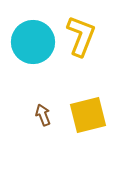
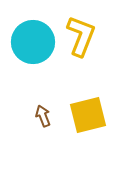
brown arrow: moved 1 px down
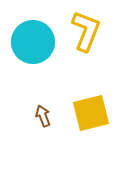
yellow L-shape: moved 5 px right, 5 px up
yellow square: moved 3 px right, 2 px up
